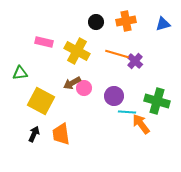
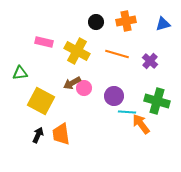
purple cross: moved 15 px right
black arrow: moved 4 px right, 1 px down
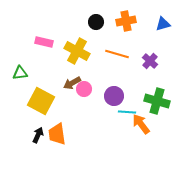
pink circle: moved 1 px down
orange trapezoid: moved 4 px left
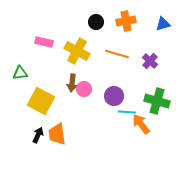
brown arrow: rotated 54 degrees counterclockwise
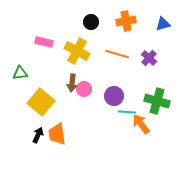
black circle: moved 5 px left
purple cross: moved 1 px left, 3 px up
yellow square: moved 1 px down; rotated 12 degrees clockwise
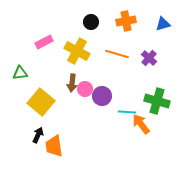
pink rectangle: rotated 42 degrees counterclockwise
pink circle: moved 1 px right
purple circle: moved 12 px left
orange trapezoid: moved 3 px left, 12 px down
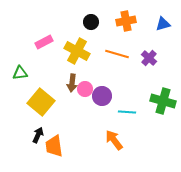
green cross: moved 6 px right
orange arrow: moved 27 px left, 16 px down
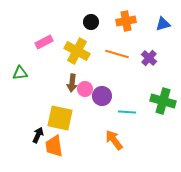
yellow square: moved 19 px right, 16 px down; rotated 28 degrees counterclockwise
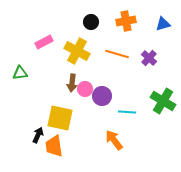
green cross: rotated 15 degrees clockwise
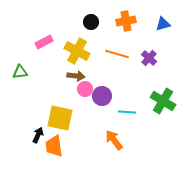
green triangle: moved 1 px up
brown arrow: moved 4 px right, 7 px up; rotated 90 degrees counterclockwise
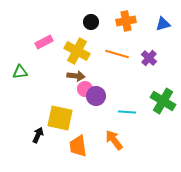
purple circle: moved 6 px left
orange trapezoid: moved 24 px right
